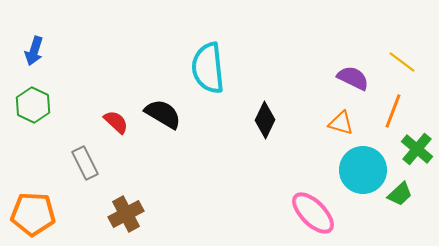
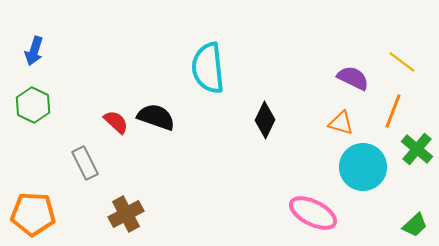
black semicircle: moved 7 px left, 3 px down; rotated 12 degrees counterclockwise
cyan circle: moved 3 px up
green trapezoid: moved 15 px right, 31 px down
pink ellipse: rotated 18 degrees counterclockwise
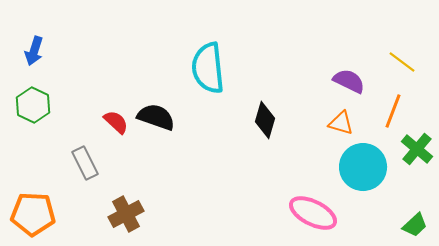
purple semicircle: moved 4 px left, 3 px down
black diamond: rotated 9 degrees counterclockwise
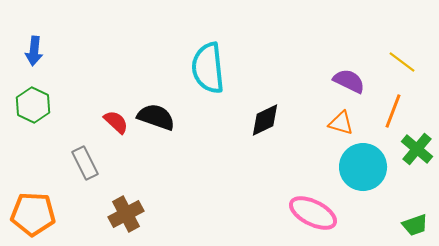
blue arrow: rotated 12 degrees counterclockwise
black diamond: rotated 48 degrees clockwise
green trapezoid: rotated 24 degrees clockwise
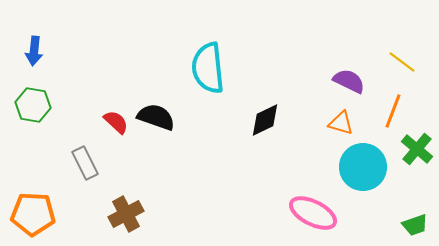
green hexagon: rotated 16 degrees counterclockwise
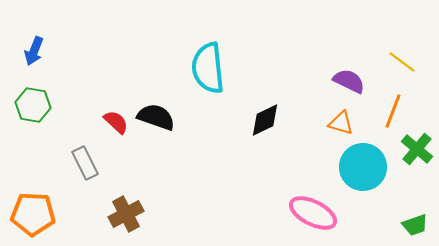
blue arrow: rotated 16 degrees clockwise
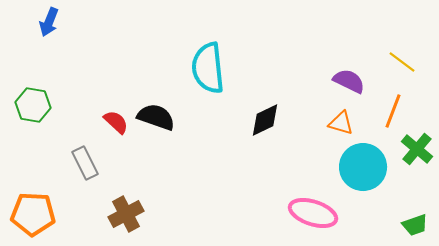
blue arrow: moved 15 px right, 29 px up
pink ellipse: rotated 9 degrees counterclockwise
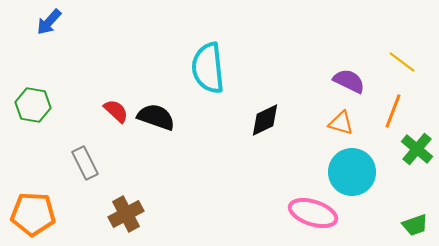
blue arrow: rotated 20 degrees clockwise
red semicircle: moved 11 px up
cyan circle: moved 11 px left, 5 px down
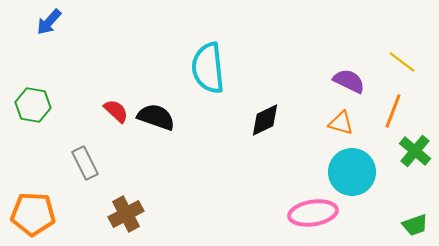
green cross: moved 2 px left, 2 px down
pink ellipse: rotated 27 degrees counterclockwise
